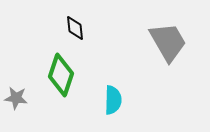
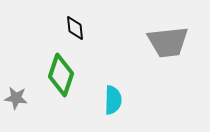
gray trapezoid: rotated 114 degrees clockwise
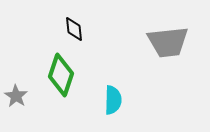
black diamond: moved 1 px left, 1 px down
gray star: moved 2 px up; rotated 25 degrees clockwise
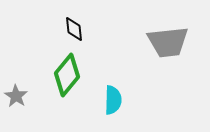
green diamond: moved 6 px right; rotated 21 degrees clockwise
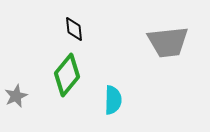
gray star: rotated 15 degrees clockwise
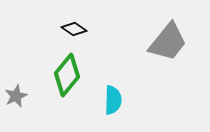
black diamond: rotated 50 degrees counterclockwise
gray trapezoid: rotated 45 degrees counterclockwise
